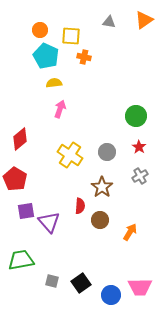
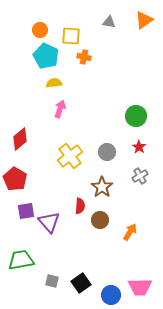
yellow cross: moved 1 px down; rotated 20 degrees clockwise
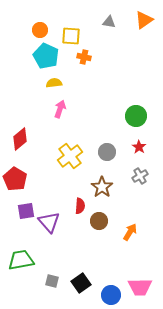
brown circle: moved 1 px left, 1 px down
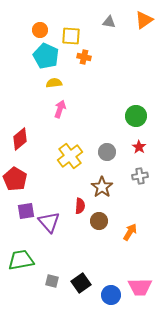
gray cross: rotated 21 degrees clockwise
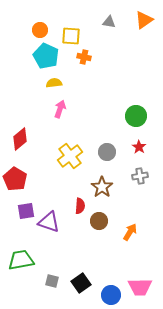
purple triangle: rotated 30 degrees counterclockwise
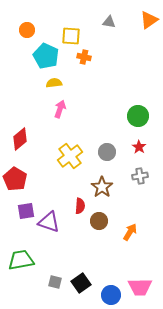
orange triangle: moved 5 px right
orange circle: moved 13 px left
green circle: moved 2 px right
gray square: moved 3 px right, 1 px down
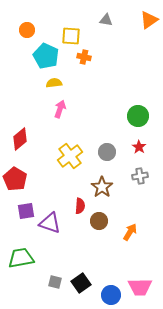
gray triangle: moved 3 px left, 2 px up
purple triangle: moved 1 px right, 1 px down
green trapezoid: moved 2 px up
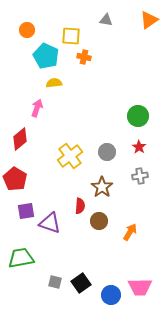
pink arrow: moved 23 px left, 1 px up
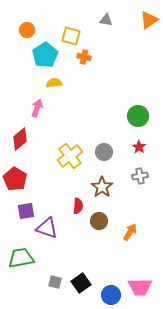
yellow square: rotated 12 degrees clockwise
cyan pentagon: moved 1 px left, 1 px up; rotated 15 degrees clockwise
gray circle: moved 3 px left
red semicircle: moved 2 px left
purple triangle: moved 3 px left, 5 px down
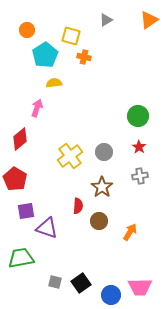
gray triangle: rotated 40 degrees counterclockwise
